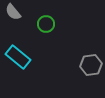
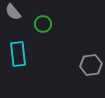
green circle: moved 3 px left
cyan rectangle: moved 3 px up; rotated 45 degrees clockwise
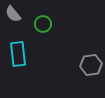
gray semicircle: moved 2 px down
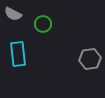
gray semicircle: rotated 24 degrees counterclockwise
gray hexagon: moved 1 px left, 6 px up
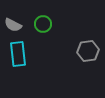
gray semicircle: moved 11 px down
gray hexagon: moved 2 px left, 8 px up
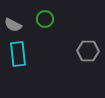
green circle: moved 2 px right, 5 px up
gray hexagon: rotated 10 degrees clockwise
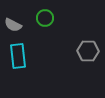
green circle: moved 1 px up
cyan rectangle: moved 2 px down
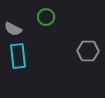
green circle: moved 1 px right, 1 px up
gray semicircle: moved 4 px down
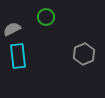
gray semicircle: moved 1 px left; rotated 126 degrees clockwise
gray hexagon: moved 4 px left, 3 px down; rotated 25 degrees counterclockwise
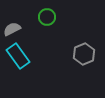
green circle: moved 1 px right
cyan rectangle: rotated 30 degrees counterclockwise
